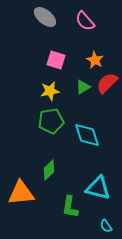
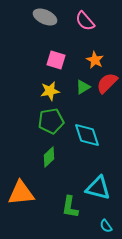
gray ellipse: rotated 15 degrees counterclockwise
green diamond: moved 13 px up
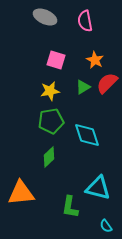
pink semicircle: rotated 30 degrees clockwise
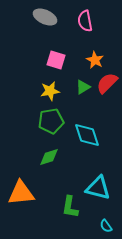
green diamond: rotated 25 degrees clockwise
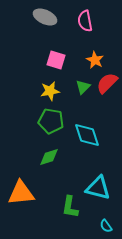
green triangle: rotated 14 degrees counterclockwise
green pentagon: rotated 20 degrees clockwise
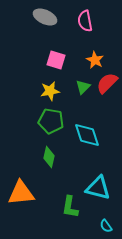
green diamond: rotated 60 degrees counterclockwise
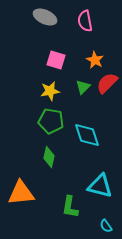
cyan triangle: moved 2 px right, 2 px up
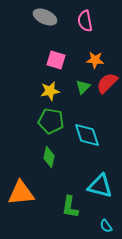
orange star: rotated 24 degrees counterclockwise
